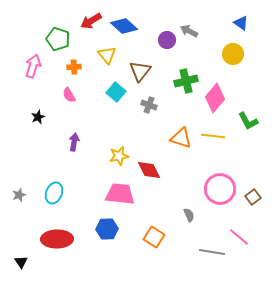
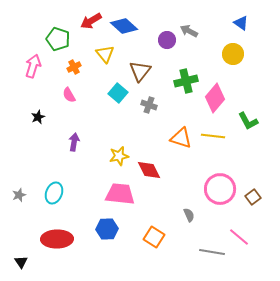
yellow triangle: moved 2 px left, 1 px up
orange cross: rotated 24 degrees counterclockwise
cyan square: moved 2 px right, 1 px down
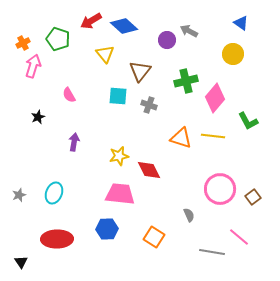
orange cross: moved 51 px left, 24 px up
cyan square: moved 3 px down; rotated 36 degrees counterclockwise
